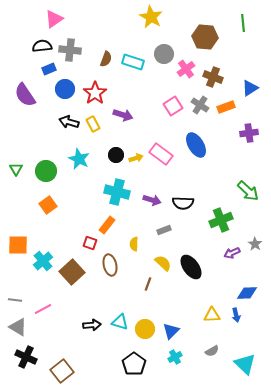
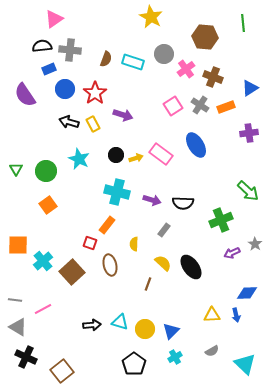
gray rectangle at (164, 230): rotated 32 degrees counterclockwise
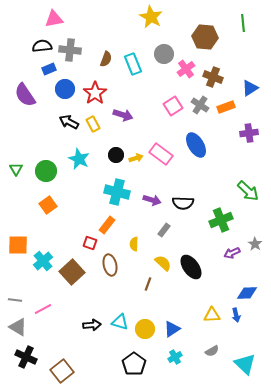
pink triangle at (54, 19): rotated 24 degrees clockwise
cyan rectangle at (133, 62): moved 2 px down; rotated 50 degrees clockwise
black arrow at (69, 122): rotated 12 degrees clockwise
blue triangle at (171, 331): moved 1 px right, 2 px up; rotated 12 degrees clockwise
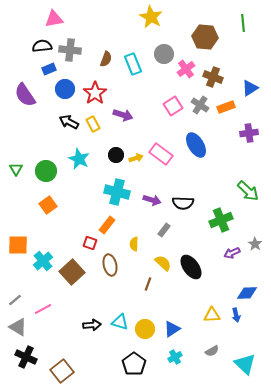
gray line at (15, 300): rotated 48 degrees counterclockwise
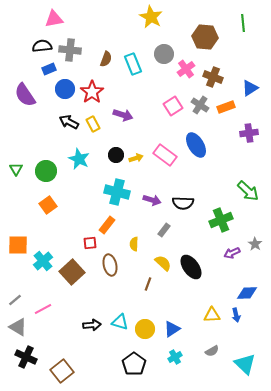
red star at (95, 93): moved 3 px left, 1 px up
pink rectangle at (161, 154): moved 4 px right, 1 px down
red square at (90, 243): rotated 24 degrees counterclockwise
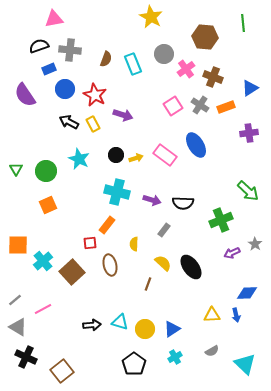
black semicircle at (42, 46): moved 3 px left; rotated 12 degrees counterclockwise
red star at (92, 92): moved 3 px right, 3 px down; rotated 10 degrees counterclockwise
orange square at (48, 205): rotated 12 degrees clockwise
